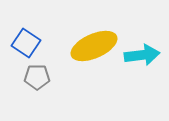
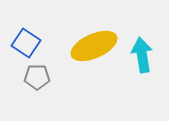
cyan arrow: rotated 92 degrees counterclockwise
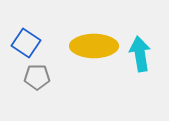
yellow ellipse: rotated 24 degrees clockwise
cyan arrow: moved 2 px left, 1 px up
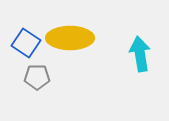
yellow ellipse: moved 24 px left, 8 px up
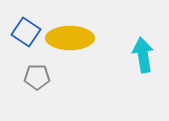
blue square: moved 11 px up
cyan arrow: moved 3 px right, 1 px down
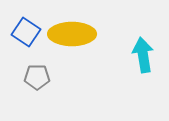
yellow ellipse: moved 2 px right, 4 px up
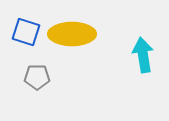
blue square: rotated 16 degrees counterclockwise
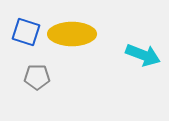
cyan arrow: rotated 120 degrees clockwise
